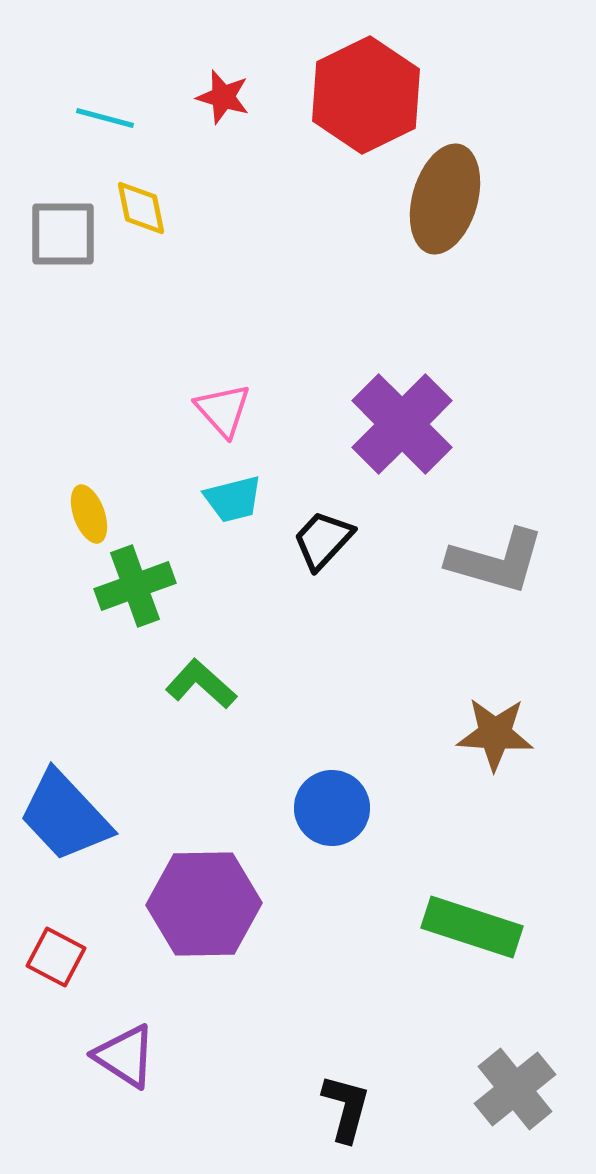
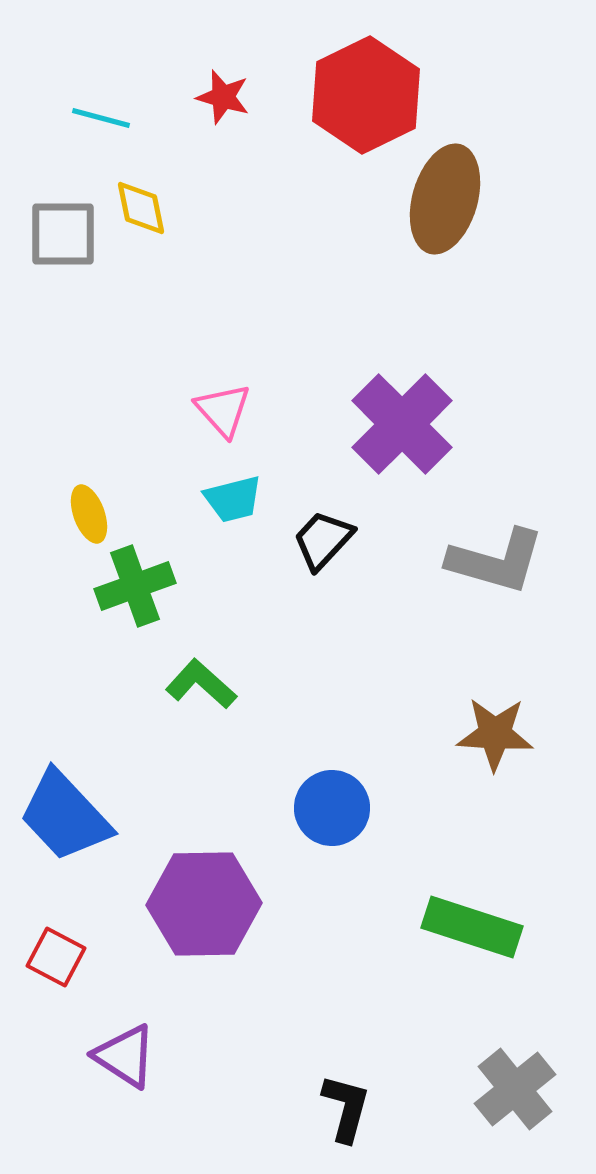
cyan line: moved 4 px left
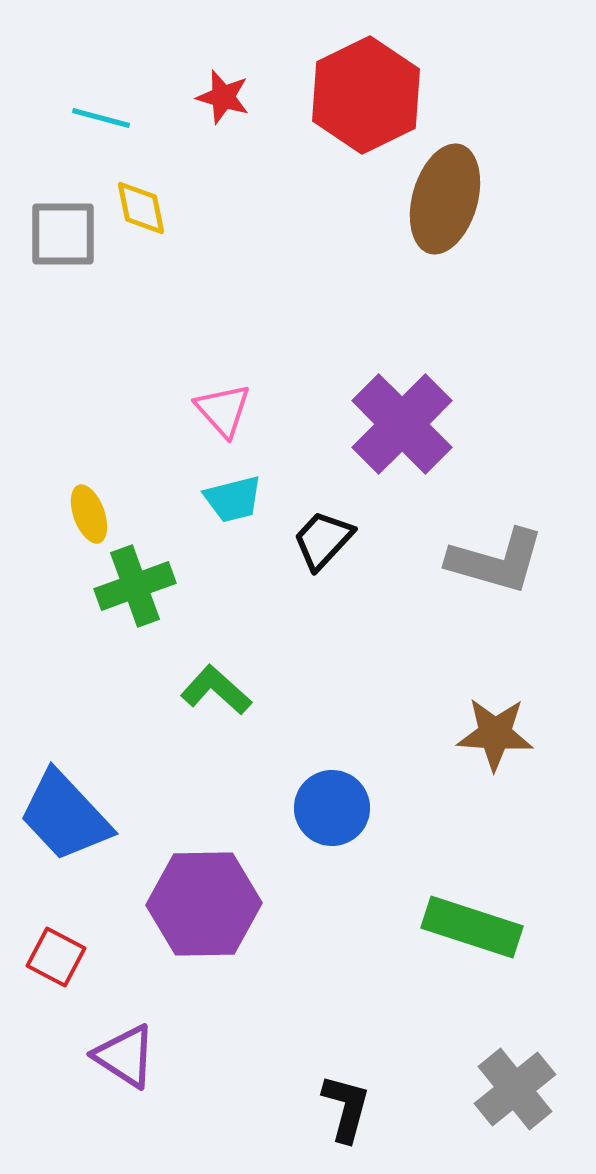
green L-shape: moved 15 px right, 6 px down
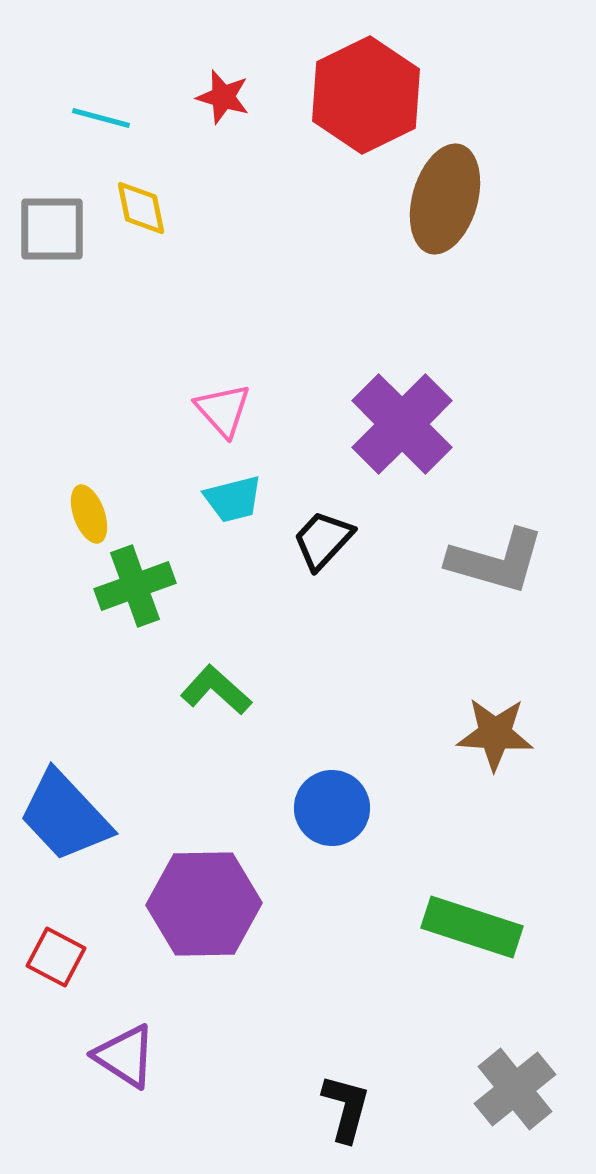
gray square: moved 11 px left, 5 px up
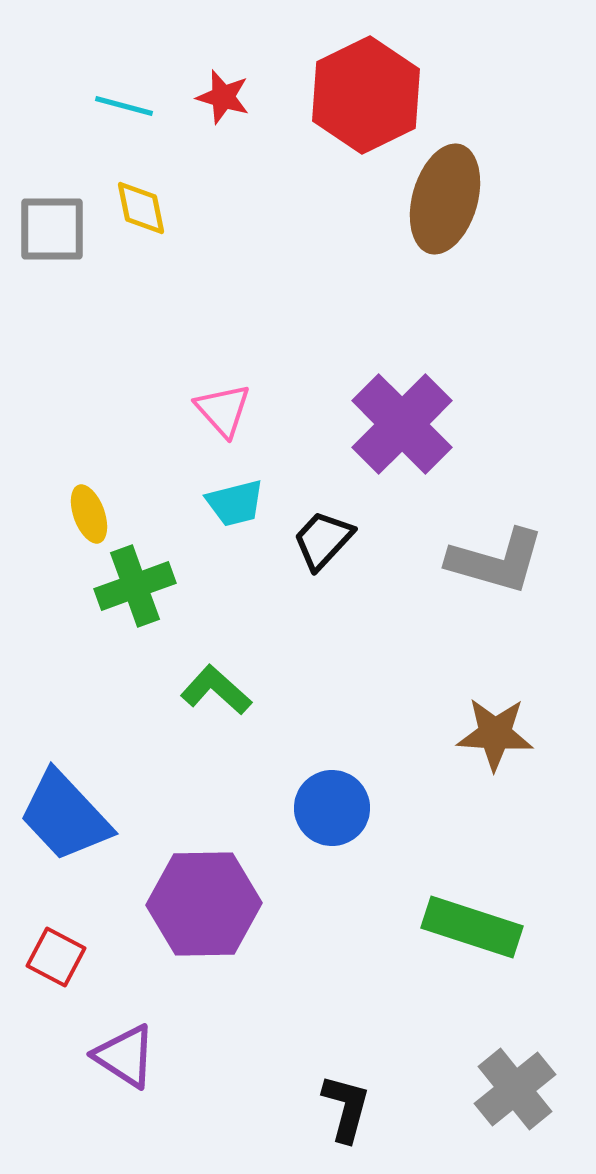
cyan line: moved 23 px right, 12 px up
cyan trapezoid: moved 2 px right, 4 px down
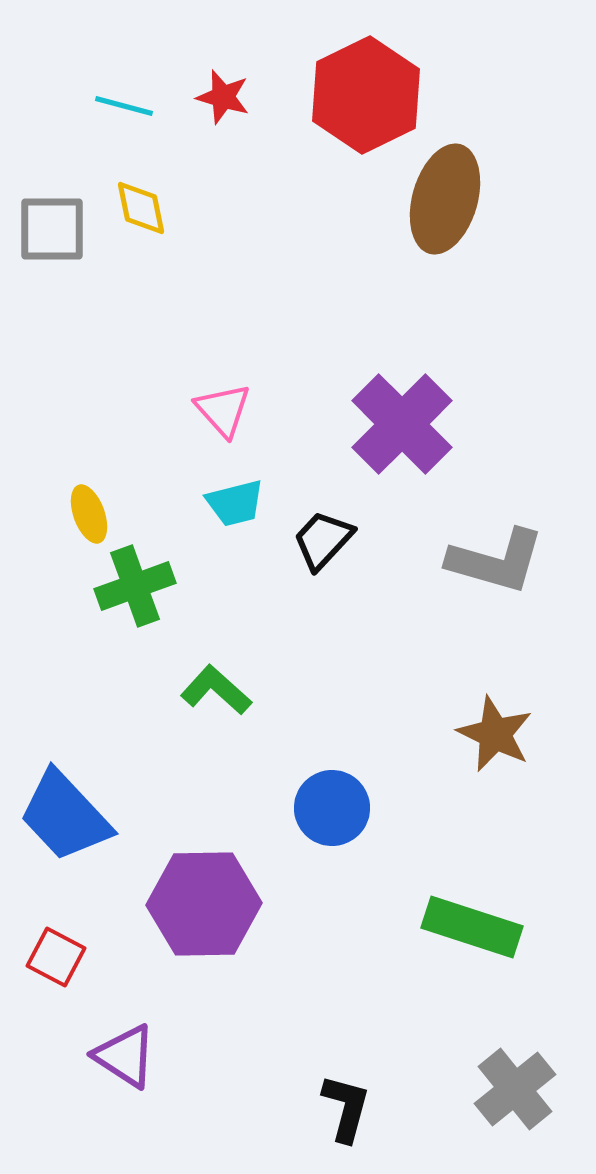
brown star: rotated 22 degrees clockwise
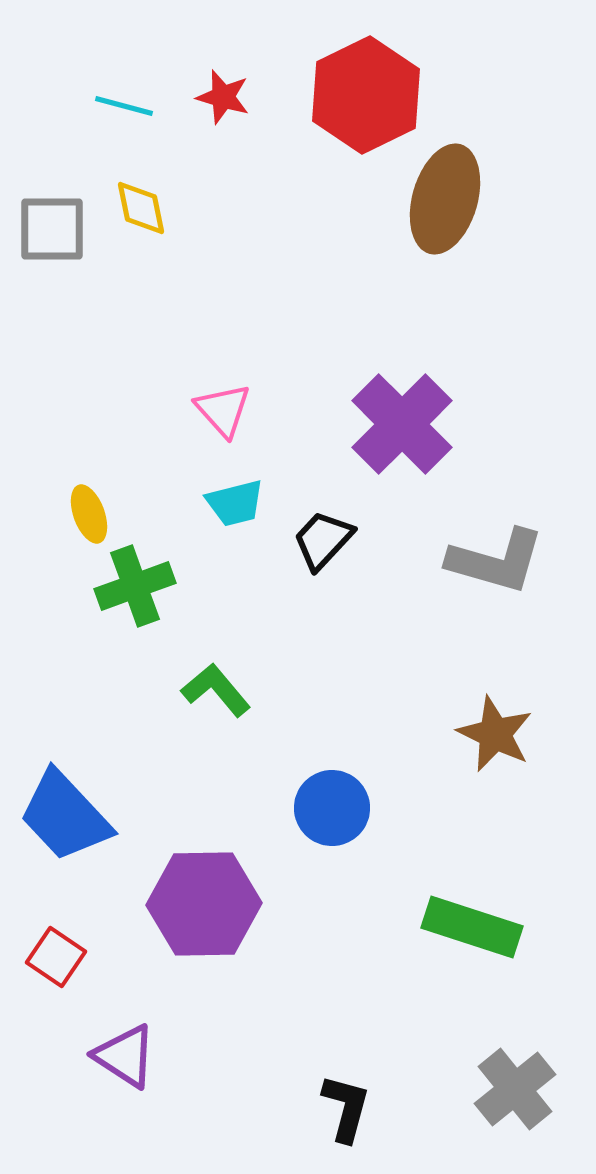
green L-shape: rotated 8 degrees clockwise
red square: rotated 6 degrees clockwise
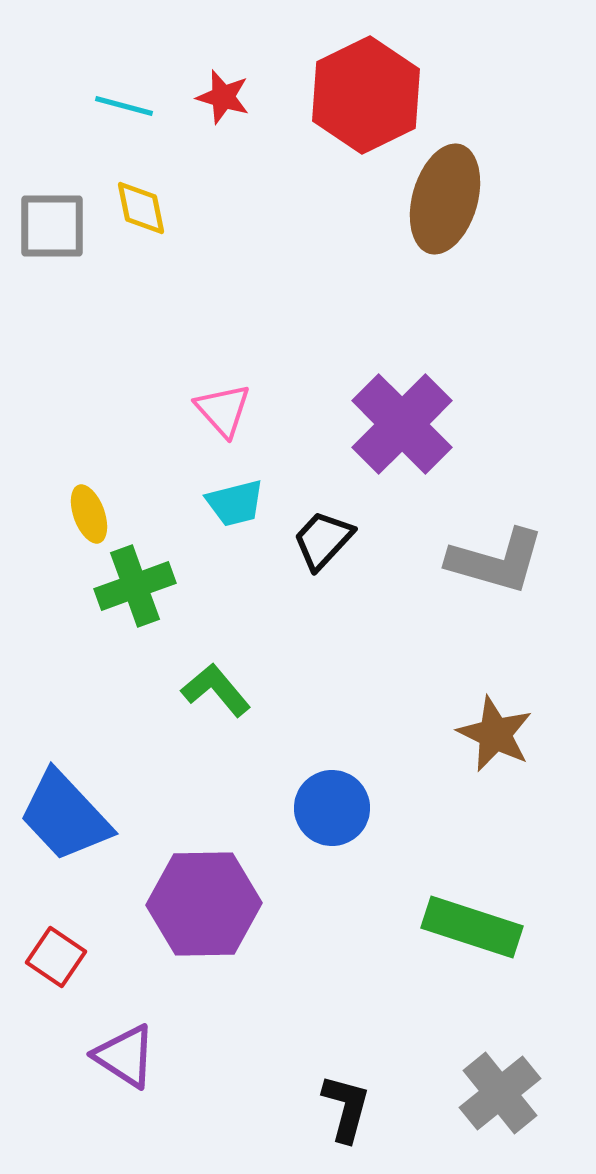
gray square: moved 3 px up
gray cross: moved 15 px left, 4 px down
